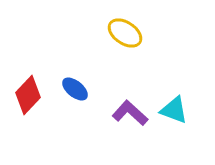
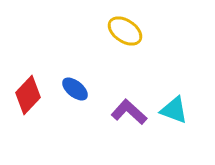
yellow ellipse: moved 2 px up
purple L-shape: moved 1 px left, 1 px up
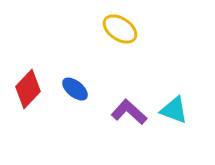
yellow ellipse: moved 5 px left, 2 px up
red diamond: moved 6 px up
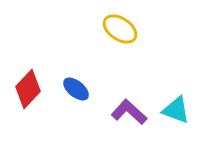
blue ellipse: moved 1 px right
cyan triangle: moved 2 px right
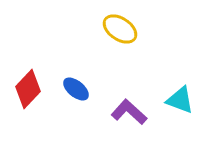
cyan triangle: moved 4 px right, 10 px up
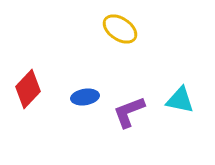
blue ellipse: moved 9 px right, 8 px down; rotated 48 degrees counterclockwise
cyan triangle: rotated 8 degrees counterclockwise
purple L-shape: rotated 63 degrees counterclockwise
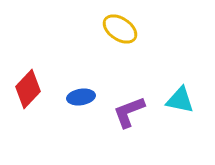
blue ellipse: moved 4 px left
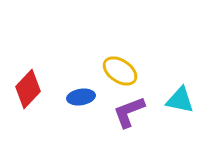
yellow ellipse: moved 42 px down
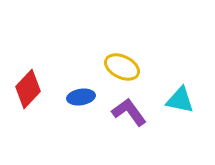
yellow ellipse: moved 2 px right, 4 px up; rotated 8 degrees counterclockwise
purple L-shape: rotated 75 degrees clockwise
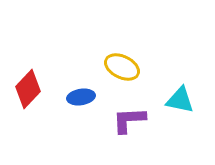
purple L-shape: moved 8 px down; rotated 57 degrees counterclockwise
